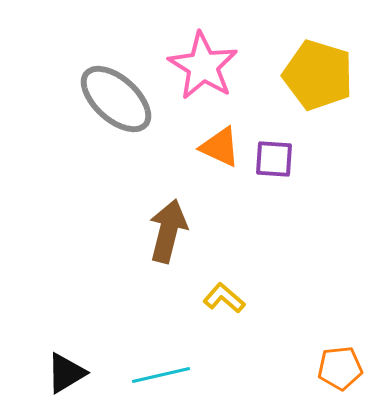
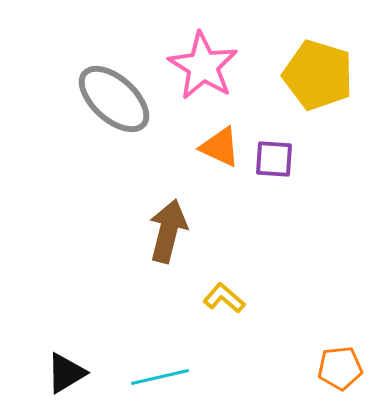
gray ellipse: moved 2 px left
cyan line: moved 1 px left, 2 px down
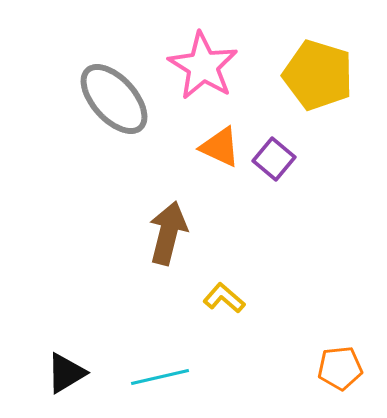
gray ellipse: rotated 6 degrees clockwise
purple square: rotated 36 degrees clockwise
brown arrow: moved 2 px down
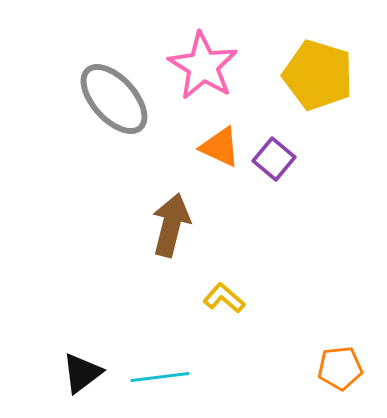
brown arrow: moved 3 px right, 8 px up
black triangle: moved 16 px right; rotated 6 degrees counterclockwise
cyan line: rotated 6 degrees clockwise
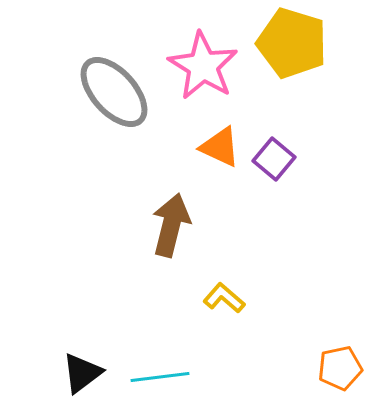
yellow pentagon: moved 26 px left, 32 px up
gray ellipse: moved 7 px up
orange pentagon: rotated 6 degrees counterclockwise
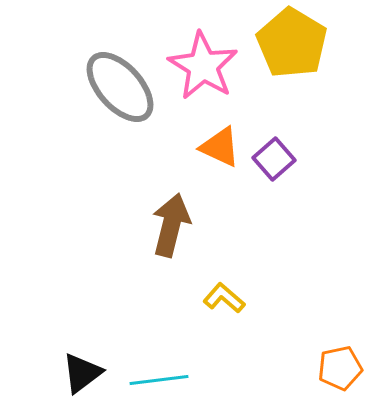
yellow pentagon: rotated 14 degrees clockwise
gray ellipse: moved 6 px right, 5 px up
purple square: rotated 9 degrees clockwise
cyan line: moved 1 px left, 3 px down
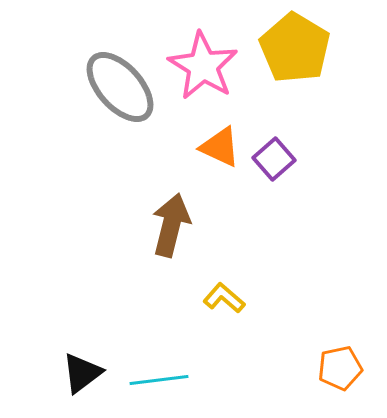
yellow pentagon: moved 3 px right, 5 px down
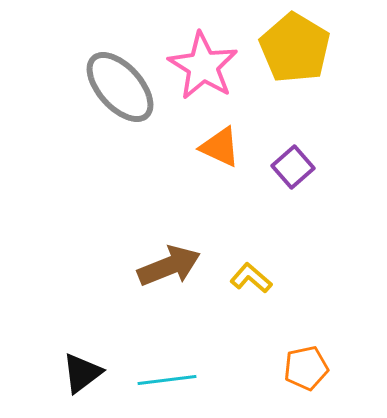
purple square: moved 19 px right, 8 px down
brown arrow: moved 2 px left, 41 px down; rotated 54 degrees clockwise
yellow L-shape: moved 27 px right, 20 px up
orange pentagon: moved 34 px left
cyan line: moved 8 px right
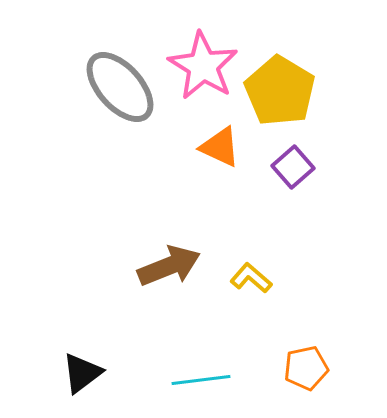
yellow pentagon: moved 15 px left, 43 px down
cyan line: moved 34 px right
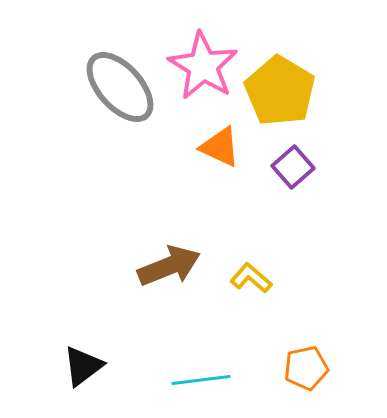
black triangle: moved 1 px right, 7 px up
